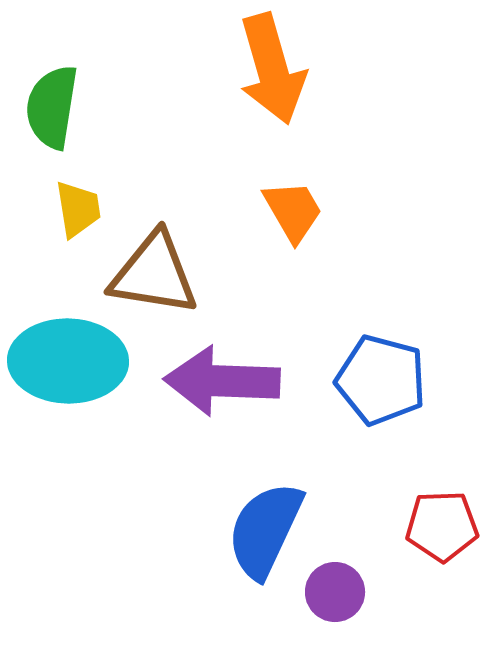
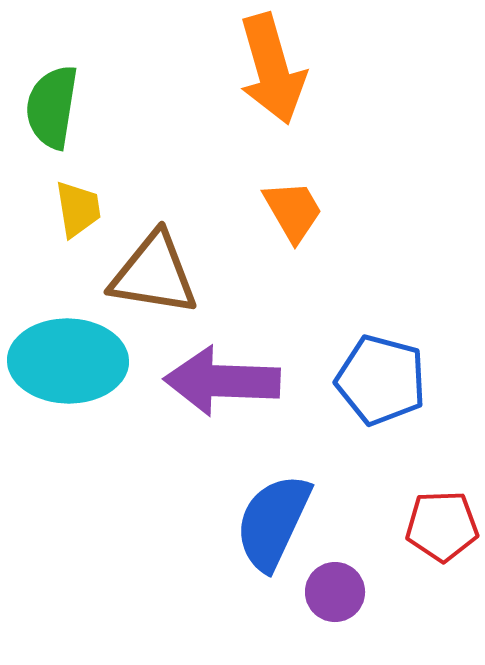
blue semicircle: moved 8 px right, 8 px up
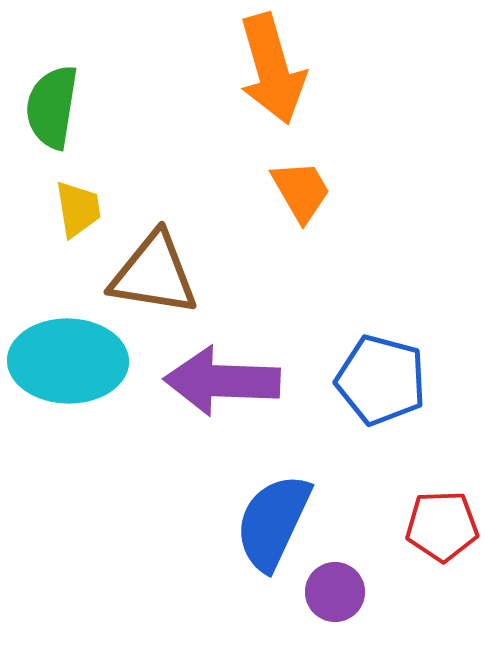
orange trapezoid: moved 8 px right, 20 px up
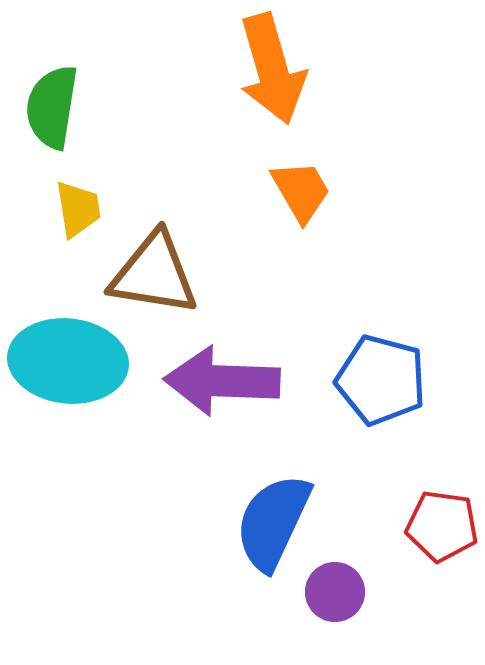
cyan ellipse: rotated 5 degrees clockwise
red pentagon: rotated 10 degrees clockwise
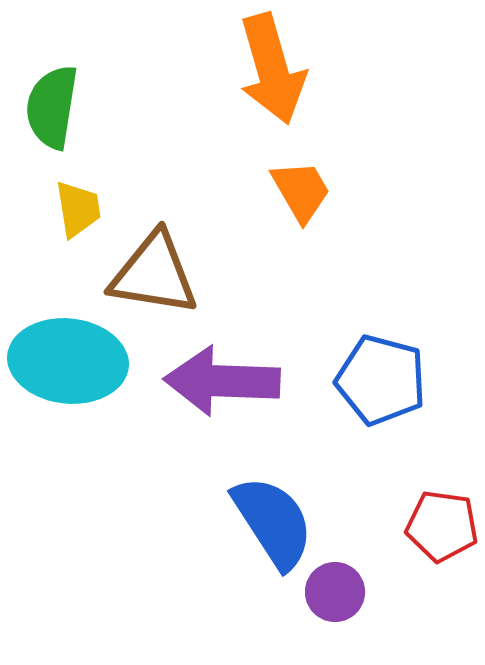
blue semicircle: rotated 122 degrees clockwise
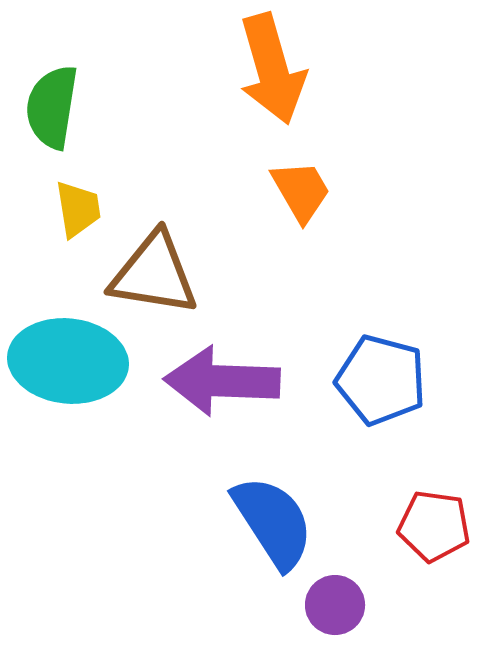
red pentagon: moved 8 px left
purple circle: moved 13 px down
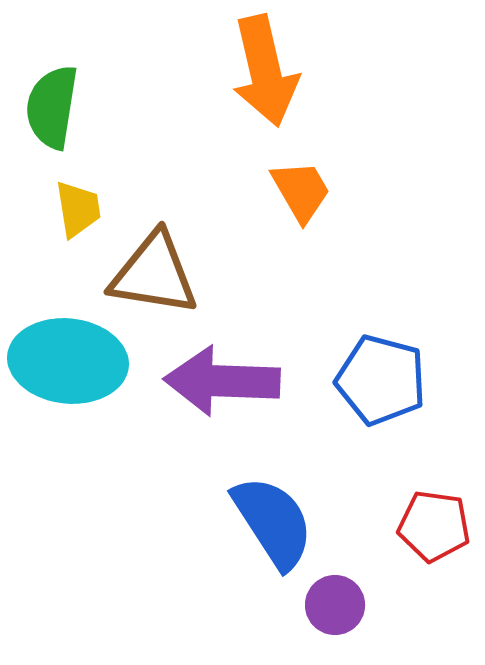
orange arrow: moved 7 px left, 2 px down; rotated 3 degrees clockwise
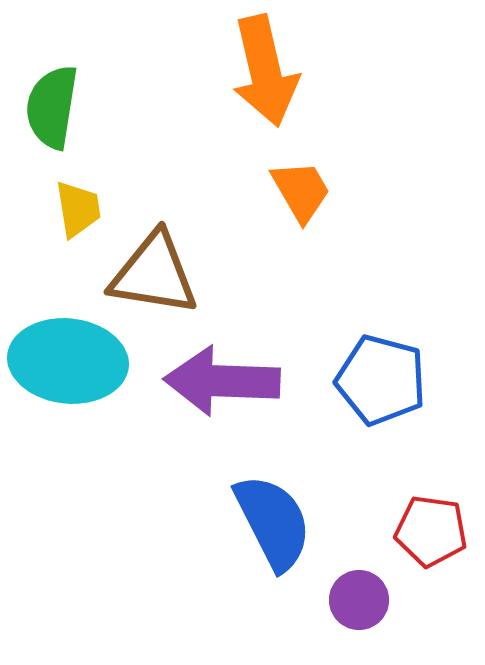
blue semicircle: rotated 6 degrees clockwise
red pentagon: moved 3 px left, 5 px down
purple circle: moved 24 px right, 5 px up
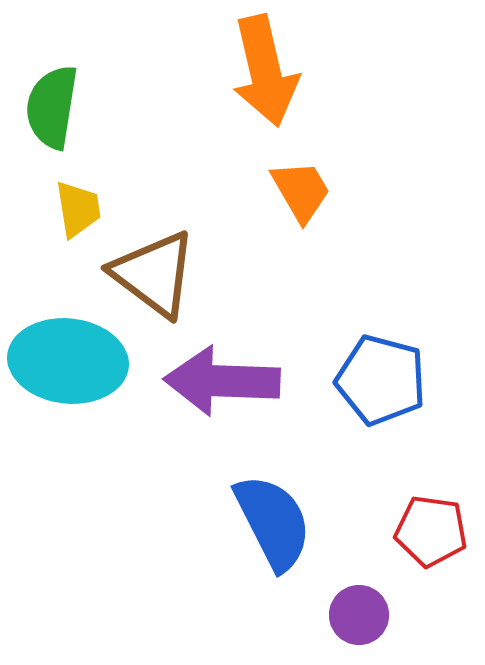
brown triangle: rotated 28 degrees clockwise
purple circle: moved 15 px down
